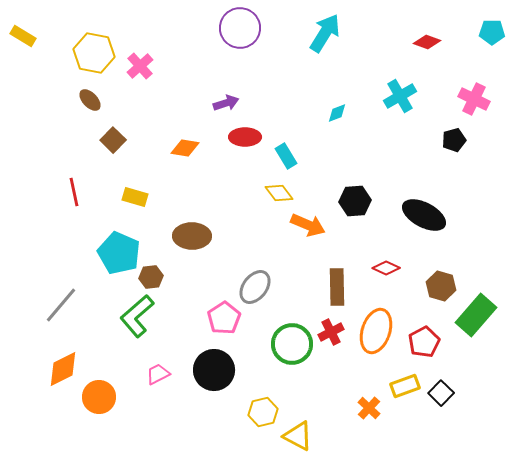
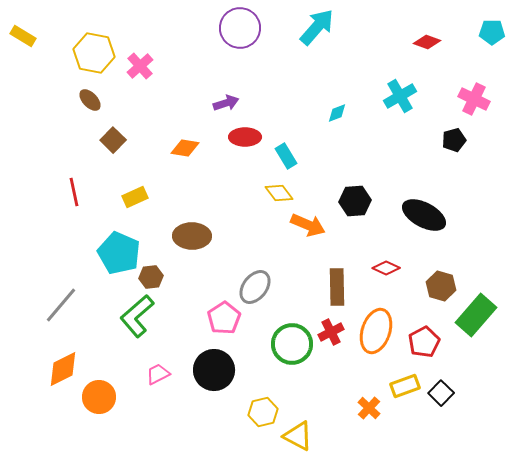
cyan arrow at (325, 33): moved 8 px left, 6 px up; rotated 9 degrees clockwise
yellow rectangle at (135, 197): rotated 40 degrees counterclockwise
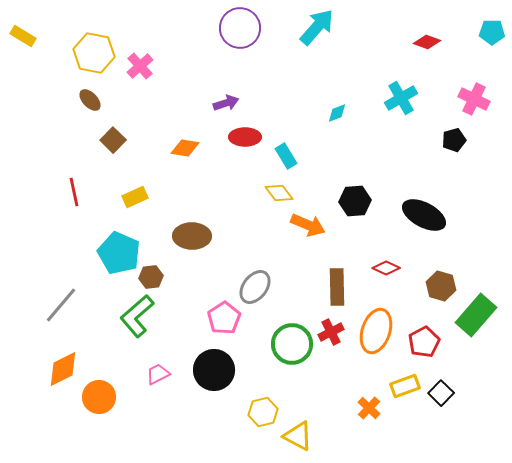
cyan cross at (400, 96): moved 1 px right, 2 px down
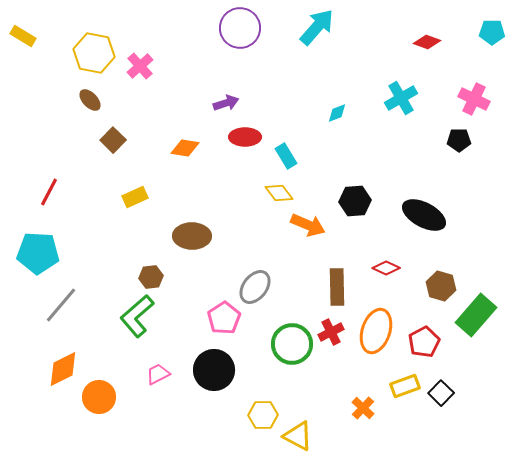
black pentagon at (454, 140): moved 5 px right; rotated 15 degrees clockwise
red line at (74, 192): moved 25 px left; rotated 40 degrees clockwise
cyan pentagon at (119, 253): moved 81 px left; rotated 21 degrees counterclockwise
orange cross at (369, 408): moved 6 px left
yellow hexagon at (263, 412): moved 3 px down; rotated 12 degrees clockwise
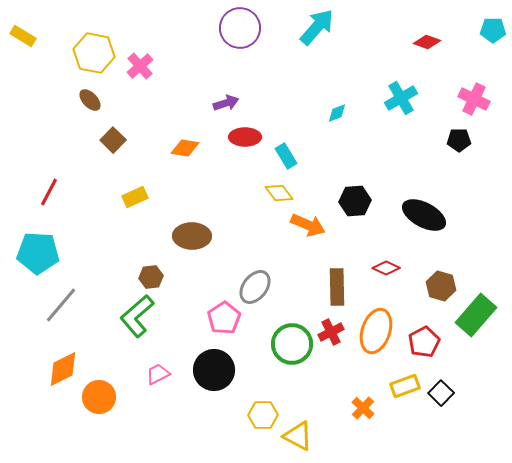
cyan pentagon at (492, 32): moved 1 px right, 2 px up
